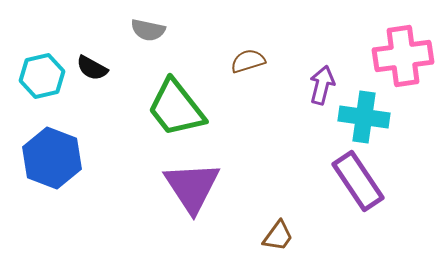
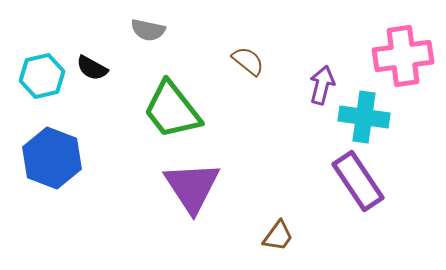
brown semicircle: rotated 56 degrees clockwise
green trapezoid: moved 4 px left, 2 px down
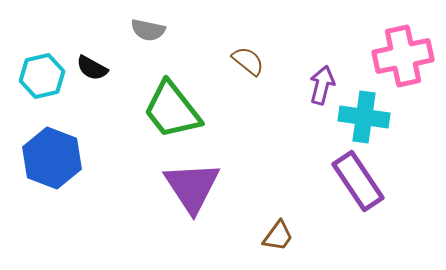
pink cross: rotated 4 degrees counterclockwise
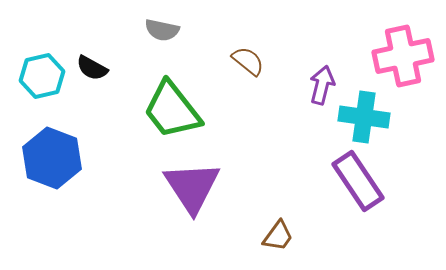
gray semicircle: moved 14 px right
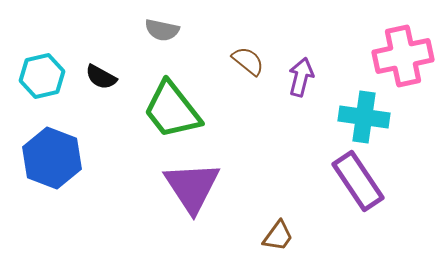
black semicircle: moved 9 px right, 9 px down
purple arrow: moved 21 px left, 8 px up
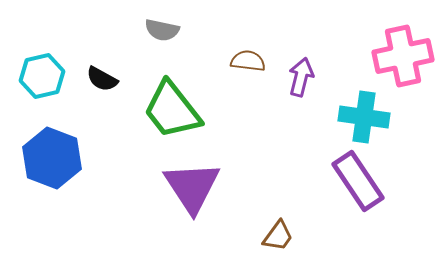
brown semicircle: rotated 32 degrees counterclockwise
black semicircle: moved 1 px right, 2 px down
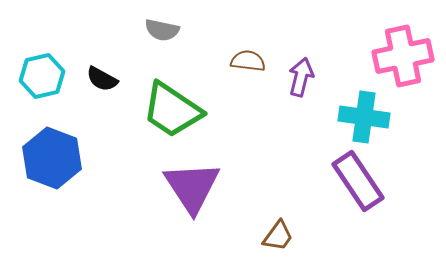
green trapezoid: rotated 18 degrees counterclockwise
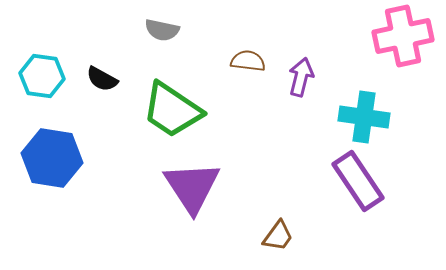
pink cross: moved 20 px up
cyan hexagon: rotated 21 degrees clockwise
blue hexagon: rotated 12 degrees counterclockwise
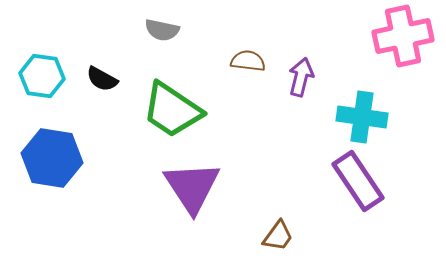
cyan cross: moved 2 px left
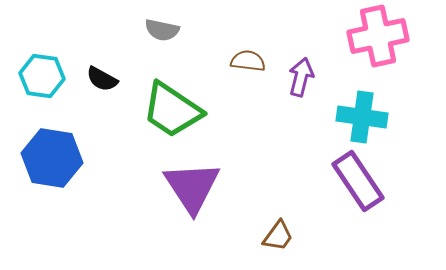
pink cross: moved 25 px left
